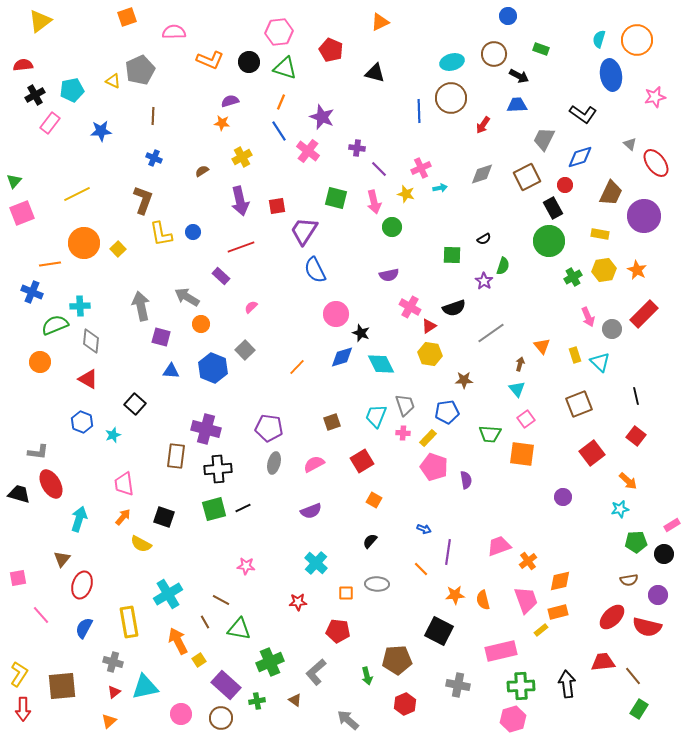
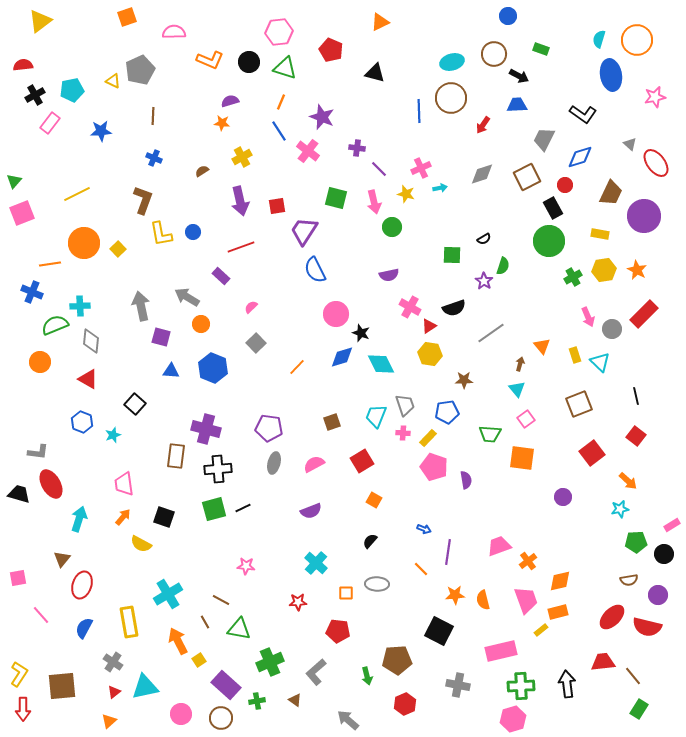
gray square at (245, 350): moved 11 px right, 7 px up
orange square at (522, 454): moved 4 px down
gray cross at (113, 662): rotated 18 degrees clockwise
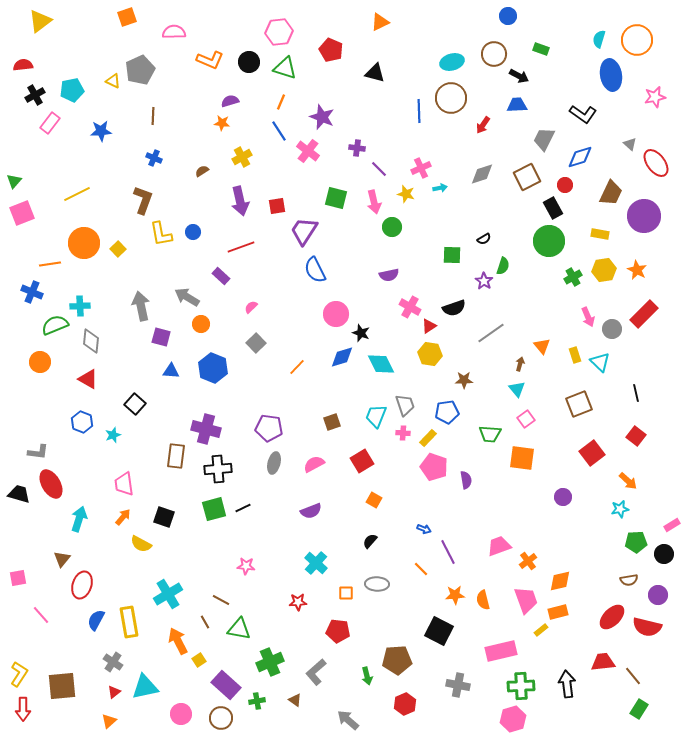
black line at (636, 396): moved 3 px up
purple line at (448, 552): rotated 35 degrees counterclockwise
blue semicircle at (84, 628): moved 12 px right, 8 px up
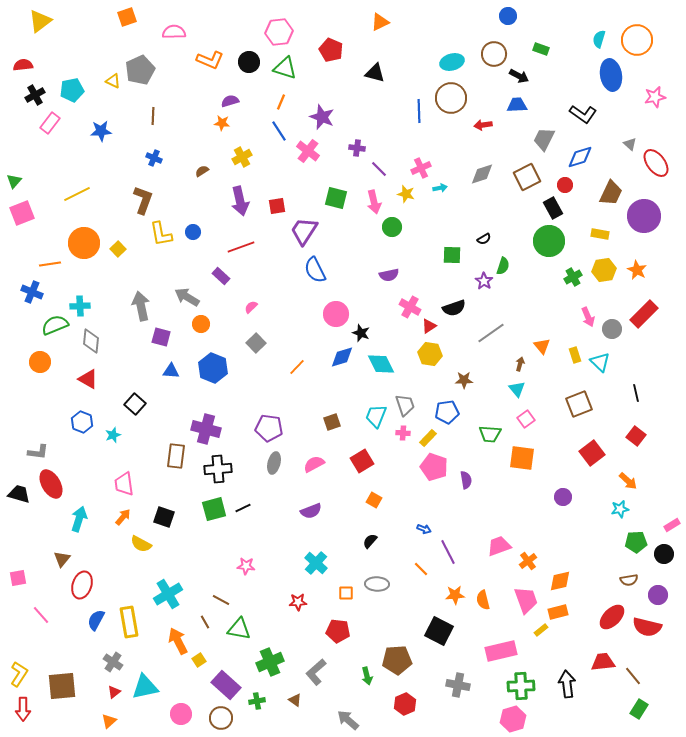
red arrow at (483, 125): rotated 48 degrees clockwise
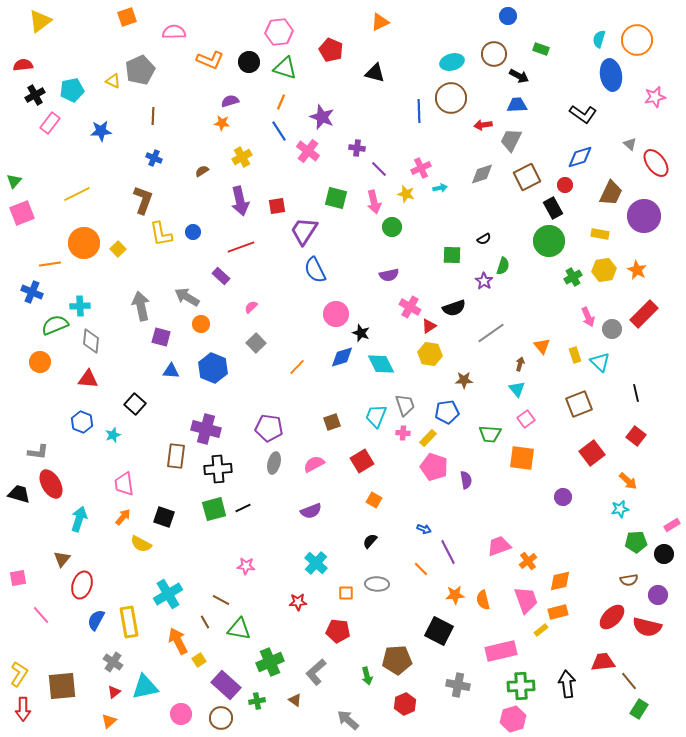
gray trapezoid at (544, 139): moved 33 px left, 1 px down
red triangle at (88, 379): rotated 25 degrees counterclockwise
brown line at (633, 676): moved 4 px left, 5 px down
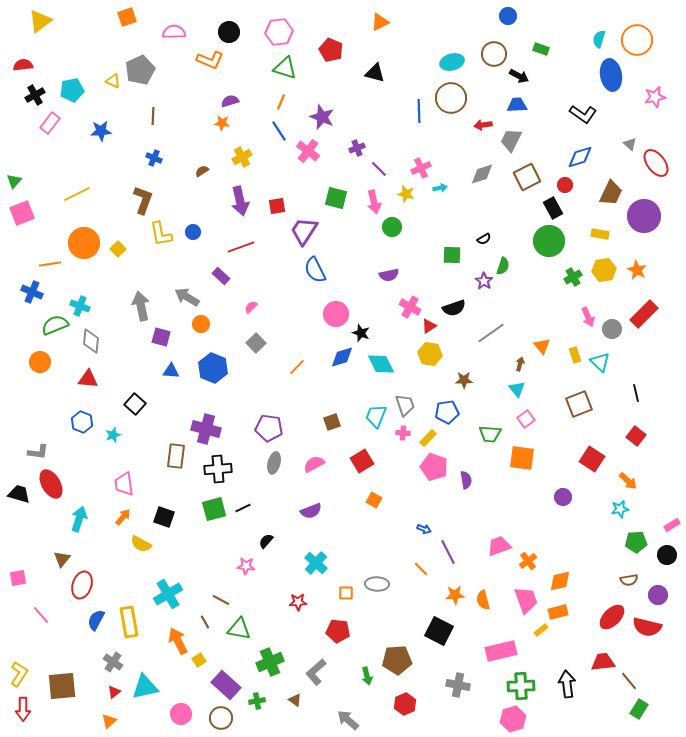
black circle at (249, 62): moved 20 px left, 30 px up
purple cross at (357, 148): rotated 28 degrees counterclockwise
cyan cross at (80, 306): rotated 24 degrees clockwise
red square at (592, 453): moved 6 px down; rotated 20 degrees counterclockwise
black semicircle at (370, 541): moved 104 px left
black circle at (664, 554): moved 3 px right, 1 px down
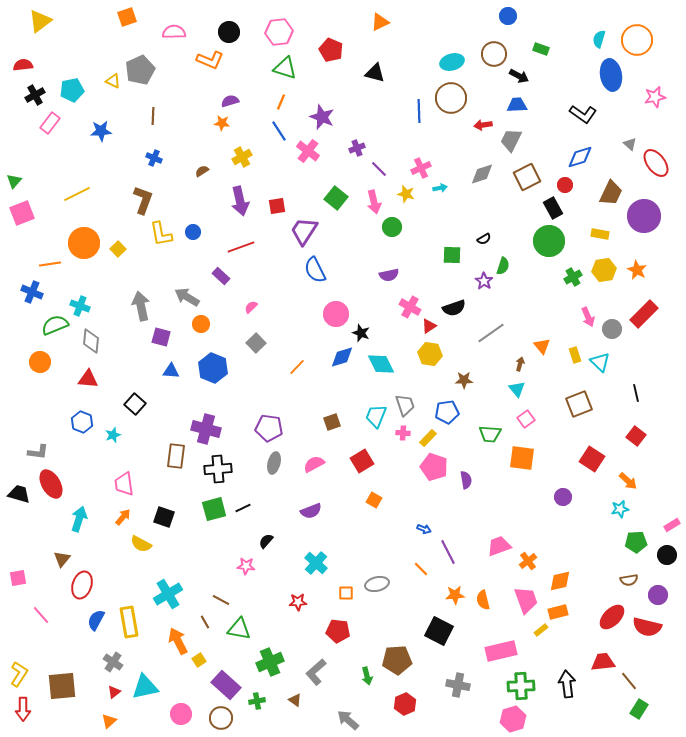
green square at (336, 198): rotated 25 degrees clockwise
gray ellipse at (377, 584): rotated 15 degrees counterclockwise
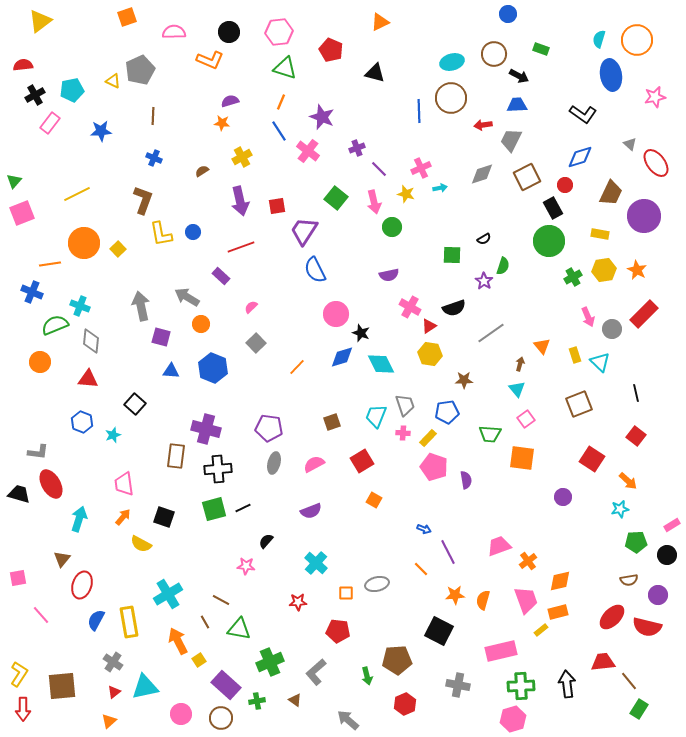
blue circle at (508, 16): moved 2 px up
orange semicircle at (483, 600): rotated 30 degrees clockwise
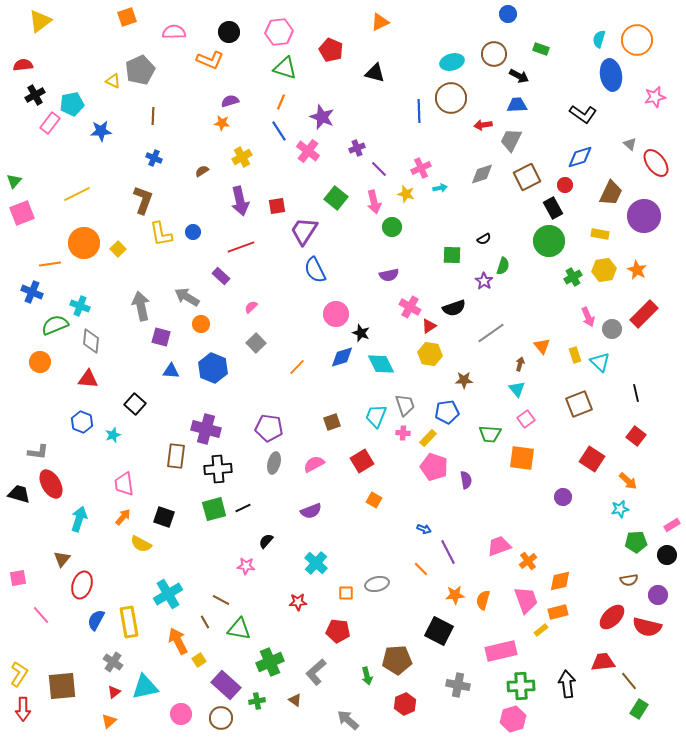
cyan pentagon at (72, 90): moved 14 px down
